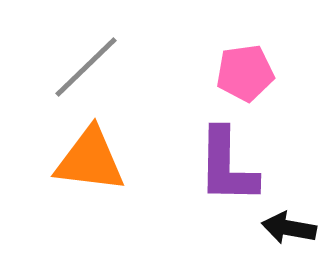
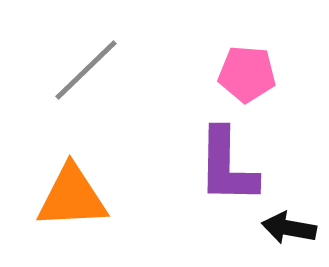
gray line: moved 3 px down
pink pentagon: moved 2 px right, 1 px down; rotated 12 degrees clockwise
orange triangle: moved 18 px left, 37 px down; rotated 10 degrees counterclockwise
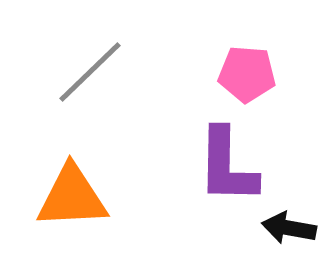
gray line: moved 4 px right, 2 px down
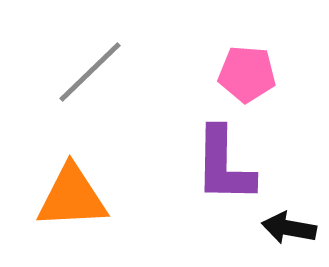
purple L-shape: moved 3 px left, 1 px up
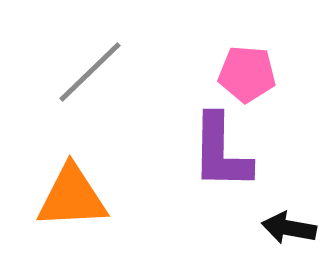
purple L-shape: moved 3 px left, 13 px up
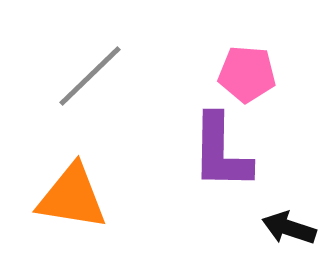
gray line: moved 4 px down
orange triangle: rotated 12 degrees clockwise
black arrow: rotated 8 degrees clockwise
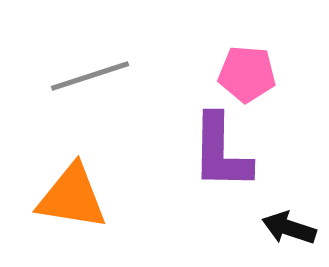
gray line: rotated 26 degrees clockwise
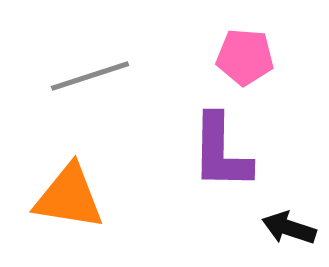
pink pentagon: moved 2 px left, 17 px up
orange triangle: moved 3 px left
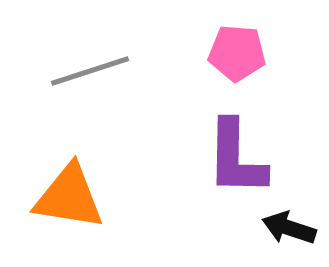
pink pentagon: moved 8 px left, 4 px up
gray line: moved 5 px up
purple L-shape: moved 15 px right, 6 px down
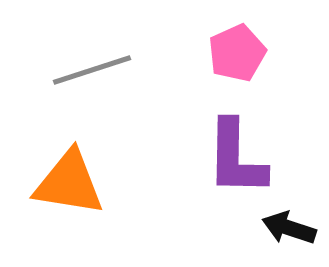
pink pentagon: rotated 28 degrees counterclockwise
gray line: moved 2 px right, 1 px up
orange triangle: moved 14 px up
